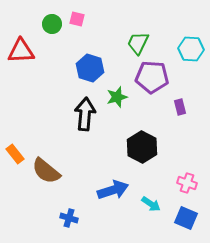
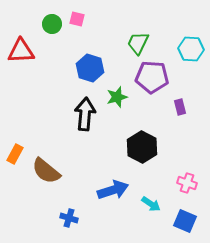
orange rectangle: rotated 66 degrees clockwise
blue square: moved 1 px left, 3 px down
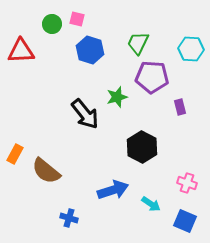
blue hexagon: moved 18 px up
black arrow: rotated 136 degrees clockwise
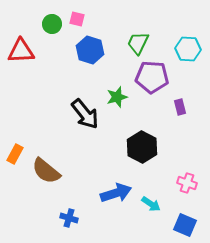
cyan hexagon: moved 3 px left
blue arrow: moved 3 px right, 3 px down
blue square: moved 4 px down
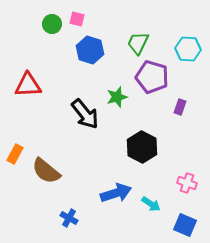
red triangle: moved 7 px right, 34 px down
purple pentagon: rotated 12 degrees clockwise
purple rectangle: rotated 35 degrees clockwise
blue cross: rotated 12 degrees clockwise
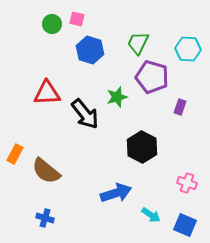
red triangle: moved 19 px right, 8 px down
cyan arrow: moved 11 px down
blue cross: moved 24 px left; rotated 12 degrees counterclockwise
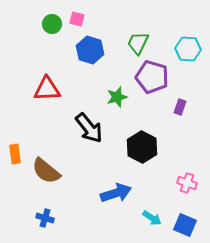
red triangle: moved 4 px up
black arrow: moved 4 px right, 14 px down
orange rectangle: rotated 36 degrees counterclockwise
cyan arrow: moved 1 px right, 3 px down
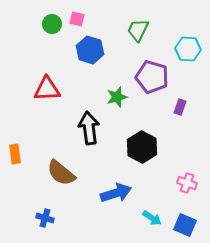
green trapezoid: moved 13 px up
black arrow: rotated 148 degrees counterclockwise
brown semicircle: moved 15 px right, 2 px down
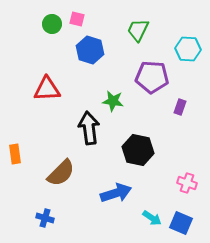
purple pentagon: rotated 12 degrees counterclockwise
green star: moved 4 px left, 4 px down; rotated 25 degrees clockwise
black hexagon: moved 4 px left, 3 px down; rotated 16 degrees counterclockwise
brown semicircle: rotated 84 degrees counterclockwise
blue square: moved 4 px left, 2 px up
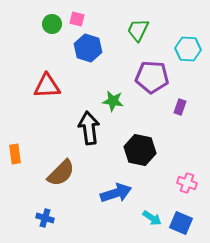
blue hexagon: moved 2 px left, 2 px up
red triangle: moved 3 px up
black hexagon: moved 2 px right
